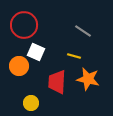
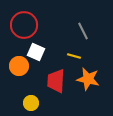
gray line: rotated 30 degrees clockwise
red trapezoid: moved 1 px left, 1 px up
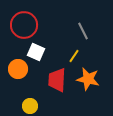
yellow line: rotated 72 degrees counterclockwise
orange circle: moved 1 px left, 3 px down
red trapezoid: moved 1 px right, 1 px up
yellow circle: moved 1 px left, 3 px down
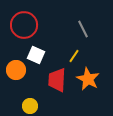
gray line: moved 2 px up
white square: moved 3 px down
orange circle: moved 2 px left, 1 px down
orange star: rotated 15 degrees clockwise
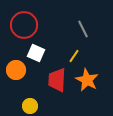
white square: moved 2 px up
orange star: moved 1 px left, 1 px down
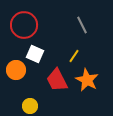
gray line: moved 1 px left, 4 px up
white square: moved 1 px left, 1 px down
red trapezoid: rotated 30 degrees counterclockwise
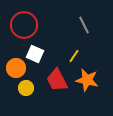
gray line: moved 2 px right
orange circle: moved 2 px up
orange star: rotated 15 degrees counterclockwise
yellow circle: moved 4 px left, 18 px up
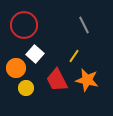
white square: rotated 18 degrees clockwise
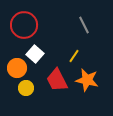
orange circle: moved 1 px right
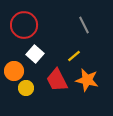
yellow line: rotated 16 degrees clockwise
orange circle: moved 3 px left, 3 px down
